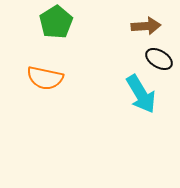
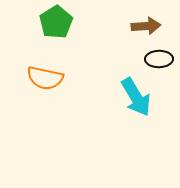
black ellipse: rotated 32 degrees counterclockwise
cyan arrow: moved 5 px left, 3 px down
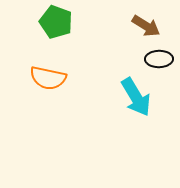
green pentagon: rotated 20 degrees counterclockwise
brown arrow: rotated 36 degrees clockwise
orange semicircle: moved 3 px right
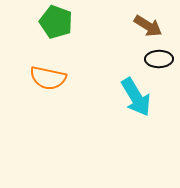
brown arrow: moved 2 px right
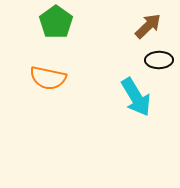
green pentagon: rotated 16 degrees clockwise
brown arrow: rotated 76 degrees counterclockwise
black ellipse: moved 1 px down
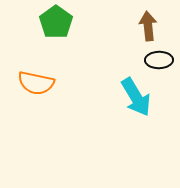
brown arrow: rotated 52 degrees counterclockwise
orange semicircle: moved 12 px left, 5 px down
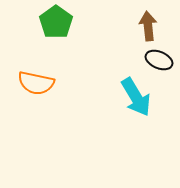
black ellipse: rotated 24 degrees clockwise
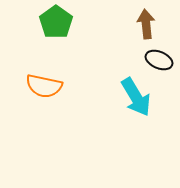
brown arrow: moved 2 px left, 2 px up
orange semicircle: moved 8 px right, 3 px down
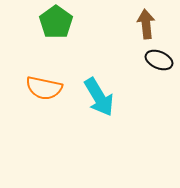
orange semicircle: moved 2 px down
cyan arrow: moved 37 px left
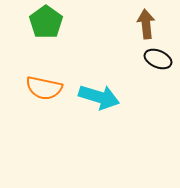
green pentagon: moved 10 px left
black ellipse: moved 1 px left, 1 px up
cyan arrow: rotated 42 degrees counterclockwise
